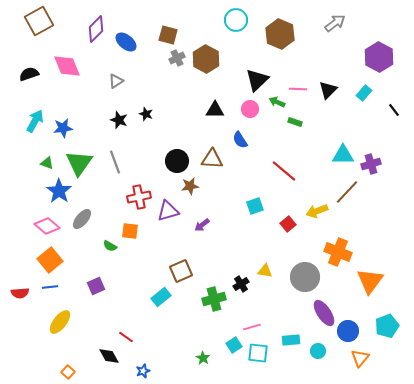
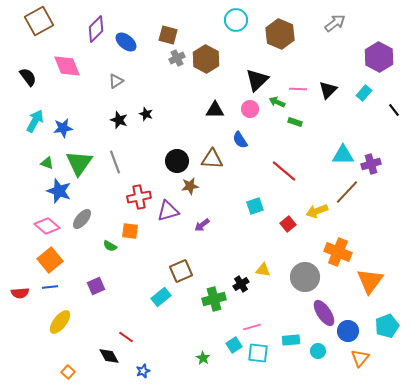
black semicircle at (29, 74): moved 1 px left, 3 px down; rotated 72 degrees clockwise
blue star at (59, 191): rotated 15 degrees counterclockwise
yellow triangle at (265, 271): moved 2 px left, 1 px up
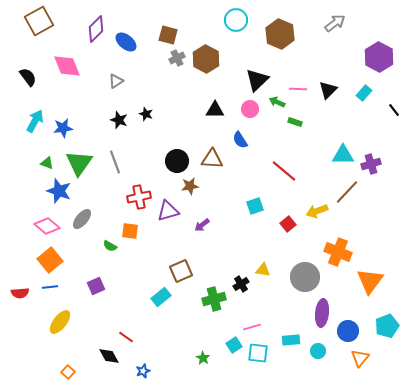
purple ellipse at (324, 313): moved 2 px left; rotated 40 degrees clockwise
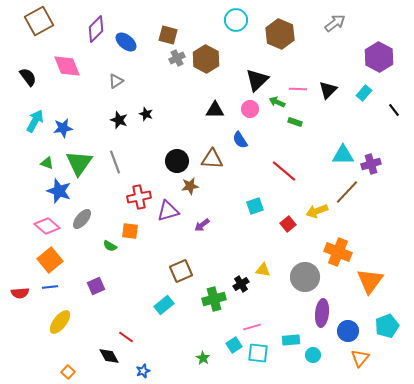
cyan rectangle at (161, 297): moved 3 px right, 8 px down
cyan circle at (318, 351): moved 5 px left, 4 px down
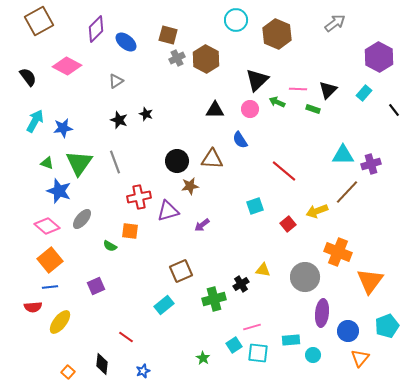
brown hexagon at (280, 34): moved 3 px left
pink diamond at (67, 66): rotated 40 degrees counterclockwise
green rectangle at (295, 122): moved 18 px right, 13 px up
red semicircle at (20, 293): moved 13 px right, 14 px down
black diamond at (109, 356): moved 7 px left, 8 px down; rotated 35 degrees clockwise
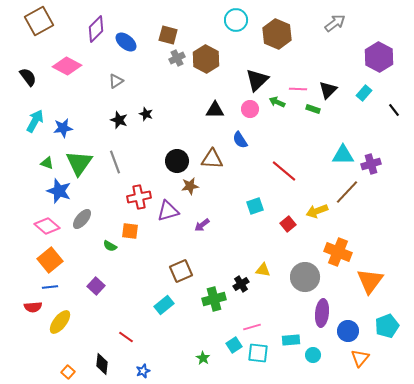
purple square at (96, 286): rotated 24 degrees counterclockwise
